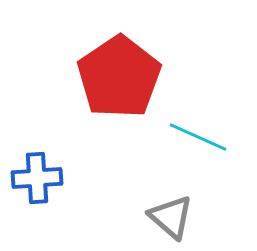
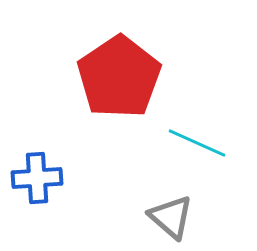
cyan line: moved 1 px left, 6 px down
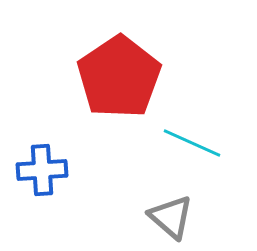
cyan line: moved 5 px left
blue cross: moved 5 px right, 8 px up
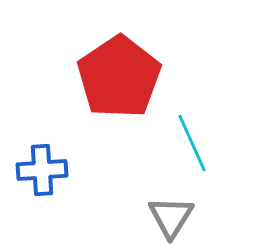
cyan line: rotated 42 degrees clockwise
gray triangle: rotated 21 degrees clockwise
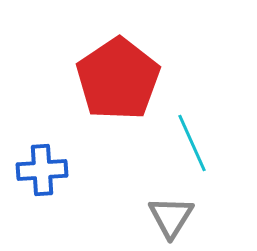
red pentagon: moved 1 px left, 2 px down
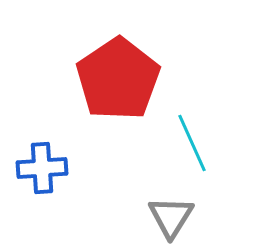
blue cross: moved 2 px up
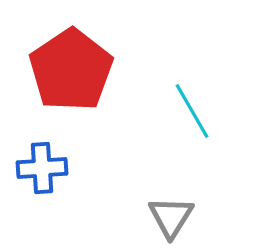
red pentagon: moved 47 px left, 9 px up
cyan line: moved 32 px up; rotated 6 degrees counterclockwise
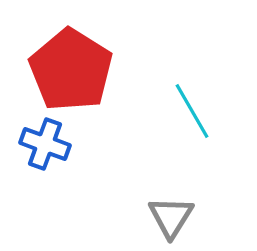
red pentagon: rotated 6 degrees counterclockwise
blue cross: moved 3 px right, 24 px up; rotated 24 degrees clockwise
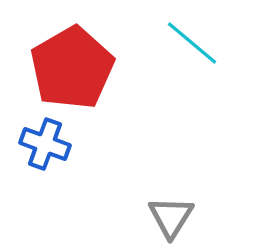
red pentagon: moved 1 px right, 2 px up; rotated 10 degrees clockwise
cyan line: moved 68 px up; rotated 20 degrees counterclockwise
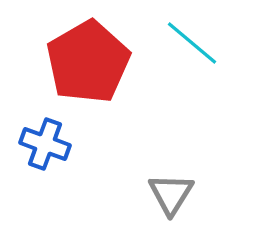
red pentagon: moved 16 px right, 6 px up
gray triangle: moved 23 px up
